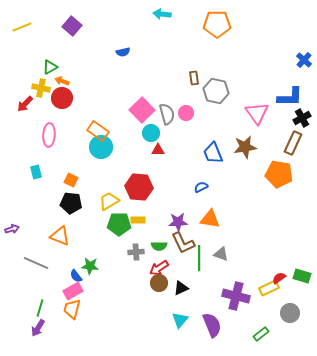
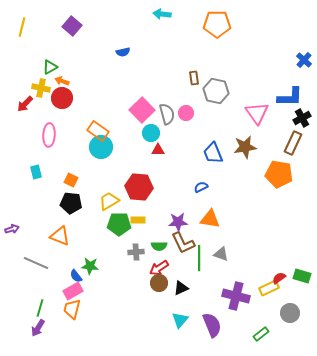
yellow line at (22, 27): rotated 54 degrees counterclockwise
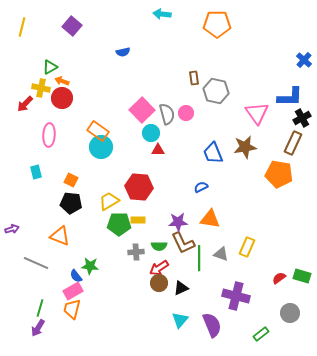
yellow rectangle at (269, 288): moved 22 px left, 41 px up; rotated 42 degrees counterclockwise
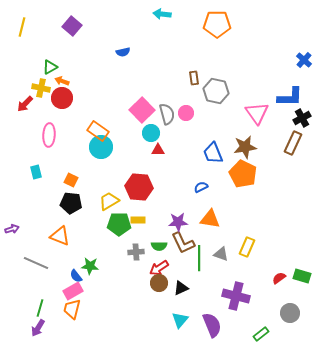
orange pentagon at (279, 174): moved 36 px left; rotated 16 degrees clockwise
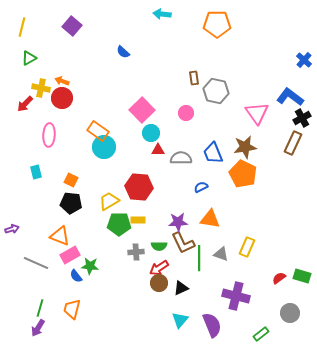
blue semicircle at (123, 52): rotated 56 degrees clockwise
green triangle at (50, 67): moved 21 px left, 9 px up
blue L-shape at (290, 97): rotated 144 degrees counterclockwise
gray semicircle at (167, 114): moved 14 px right, 44 px down; rotated 75 degrees counterclockwise
cyan circle at (101, 147): moved 3 px right
pink rectangle at (73, 291): moved 3 px left, 36 px up
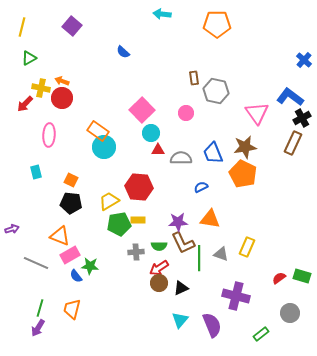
green pentagon at (119, 224): rotated 10 degrees counterclockwise
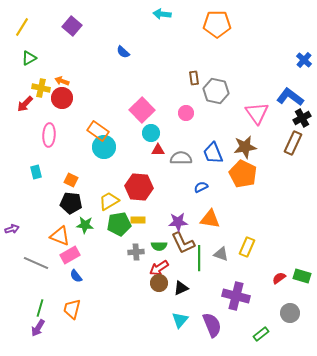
yellow line at (22, 27): rotated 18 degrees clockwise
green star at (90, 266): moved 5 px left, 41 px up
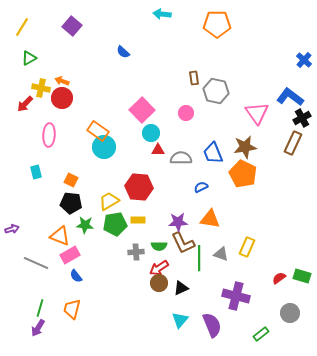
green pentagon at (119, 224): moved 4 px left
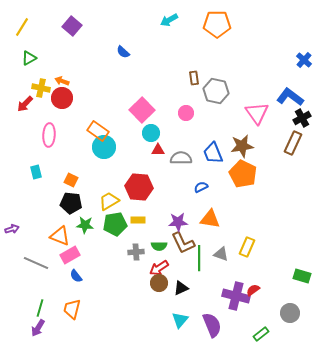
cyan arrow at (162, 14): moved 7 px right, 6 px down; rotated 36 degrees counterclockwise
brown star at (245, 147): moved 3 px left, 1 px up
red semicircle at (279, 278): moved 26 px left, 12 px down
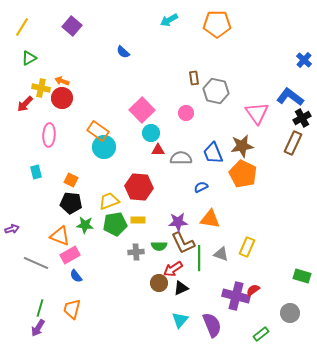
yellow trapezoid at (109, 201): rotated 10 degrees clockwise
red arrow at (159, 268): moved 14 px right, 1 px down
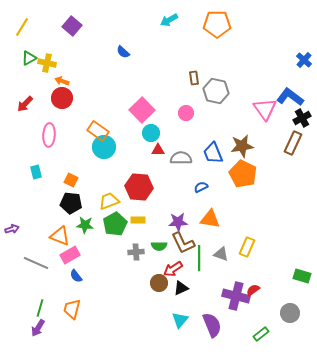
yellow cross at (41, 88): moved 6 px right, 25 px up
pink triangle at (257, 113): moved 8 px right, 4 px up
green pentagon at (115, 224): rotated 20 degrees counterclockwise
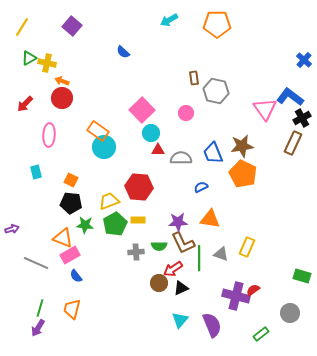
orange triangle at (60, 236): moved 3 px right, 2 px down
